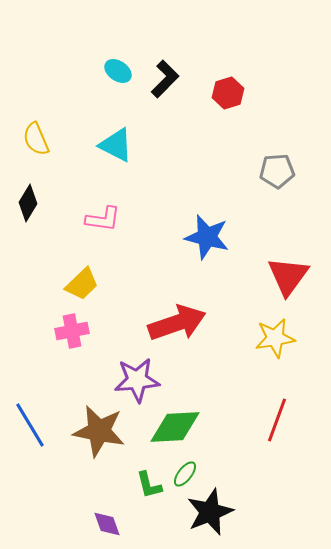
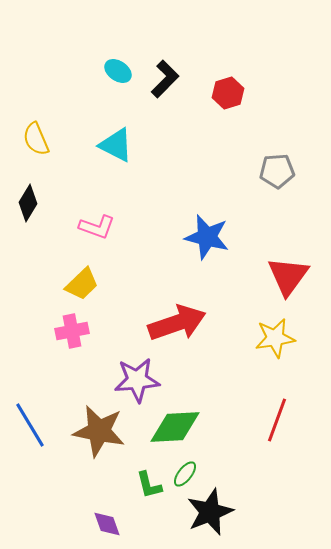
pink L-shape: moved 6 px left, 8 px down; rotated 12 degrees clockwise
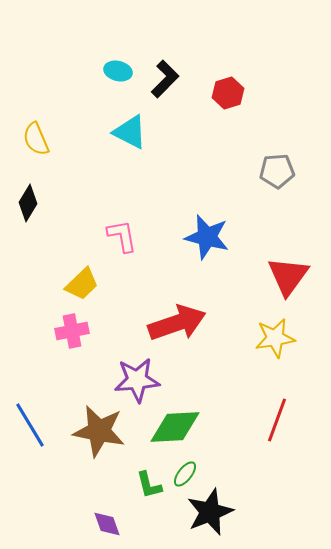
cyan ellipse: rotated 20 degrees counterclockwise
cyan triangle: moved 14 px right, 13 px up
pink L-shape: moved 25 px right, 9 px down; rotated 120 degrees counterclockwise
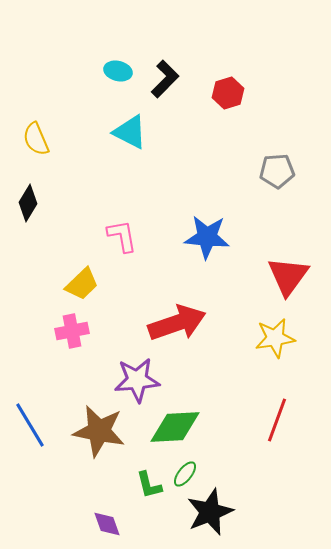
blue star: rotated 9 degrees counterclockwise
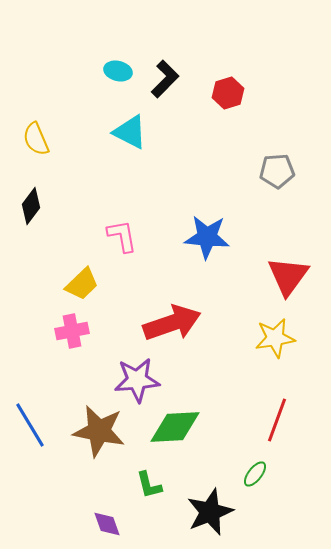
black diamond: moved 3 px right, 3 px down; rotated 6 degrees clockwise
red arrow: moved 5 px left
green ellipse: moved 70 px right
